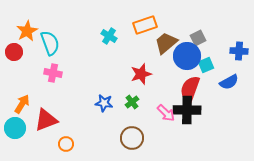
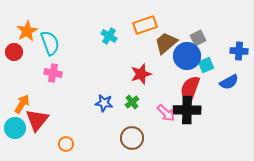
red triangle: moved 9 px left; rotated 30 degrees counterclockwise
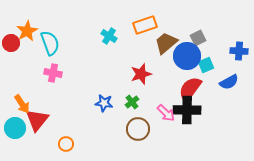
red circle: moved 3 px left, 9 px up
red semicircle: rotated 16 degrees clockwise
orange arrow: rotated 114 degrees clockwise
brown circle: moved 6 px right, 9 px up
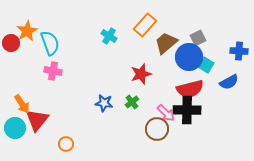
orange rectangle: rotated 30 degrees counterclockwise
blue circle: moved 2 px right, 1 px down
cyan square: rotated 35 degrees counterclockwise
pink cross: moved 2 px up
red semicircle: rotated 140 degrees counterclockwise
brown circle: moved 19 px right
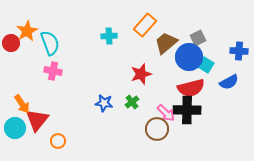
cyan cross: rotated 35 degrees counterclockwise
red semicircle: moved 1 px right, 1 px up
orange circle: moved 8 px left, 3 px up
